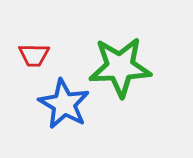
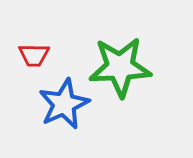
blue star: rotated 18 degrees clockwise
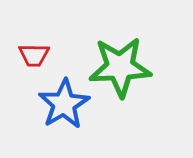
blue star: rotated 6 degrees counterclockwise
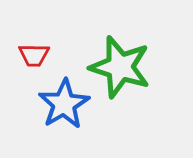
green star: rotated 20 degrees clockwise
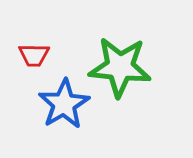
green star: rotated 12 degrees counterclockwise
